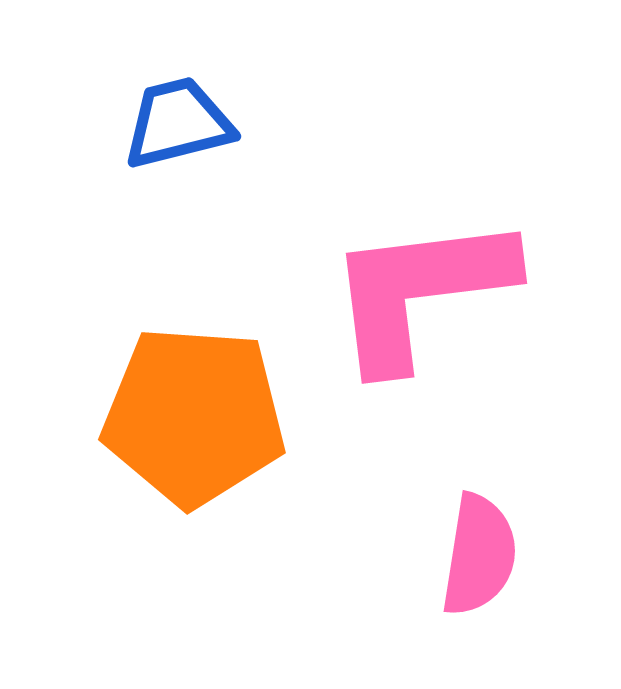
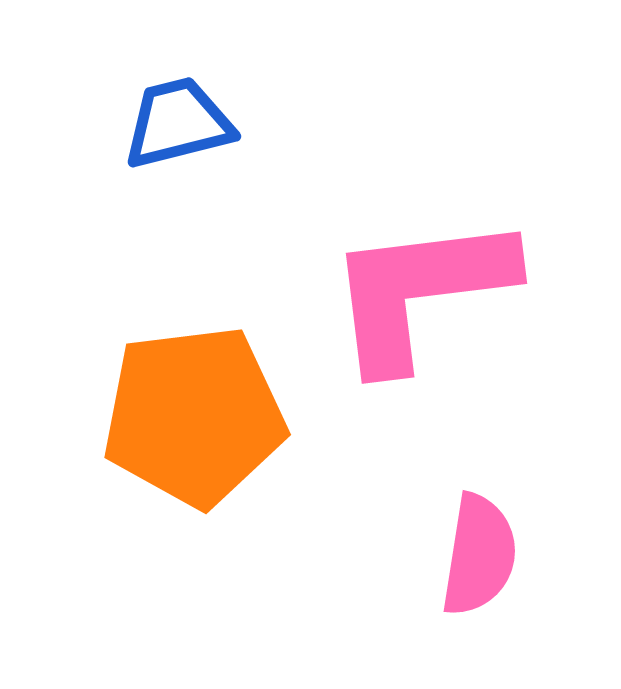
orange pentagon: rotated 11 degrees counterclockwise
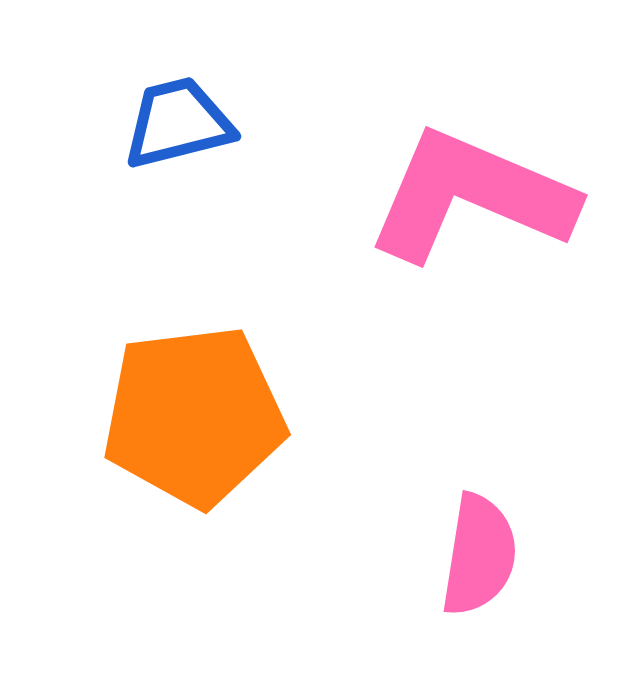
pink L-shape: moved 51 px right, 95 px up; rotated 30 degrees clockwise
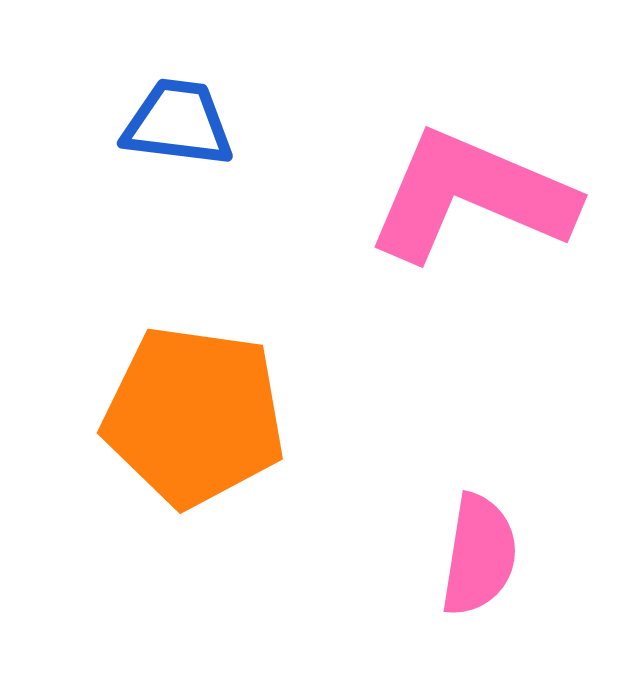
blue trapezoid: rotated 21 degrees clockwise
orange pentagon: rotated 15 degrees clockwise
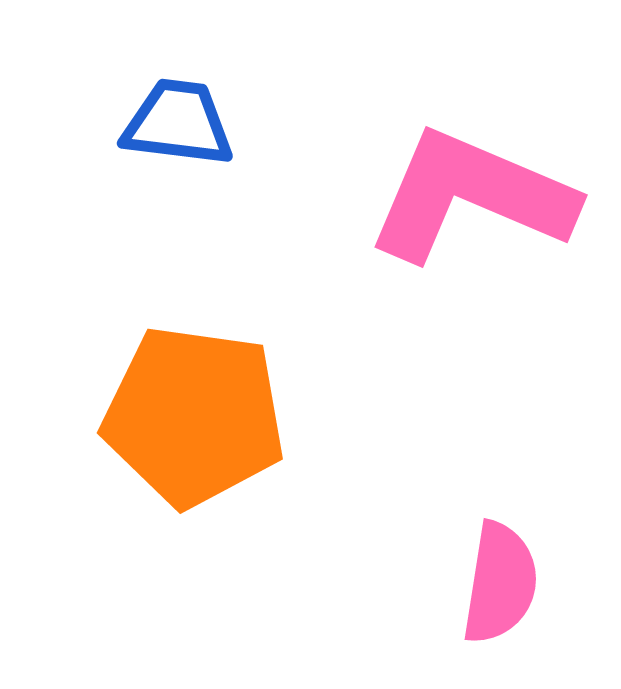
pink semicircle: moved 21 px right, 28 px down
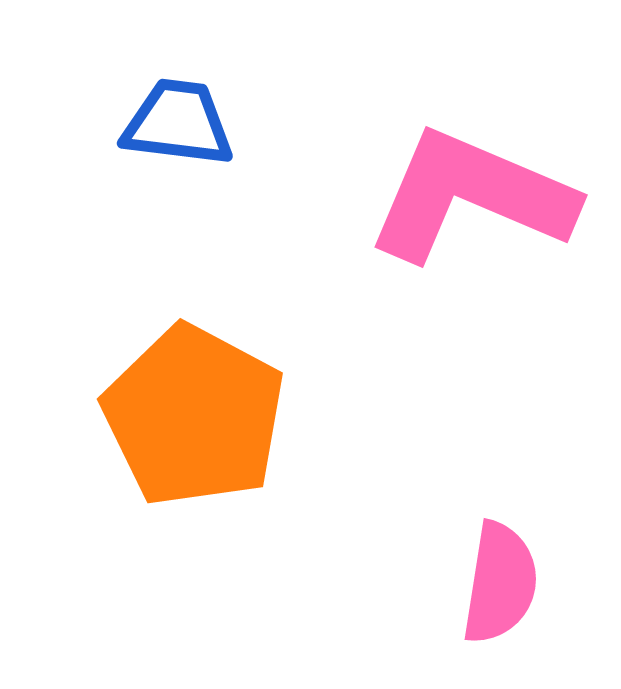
orange pentagon: rotated 20 degrees clockwise
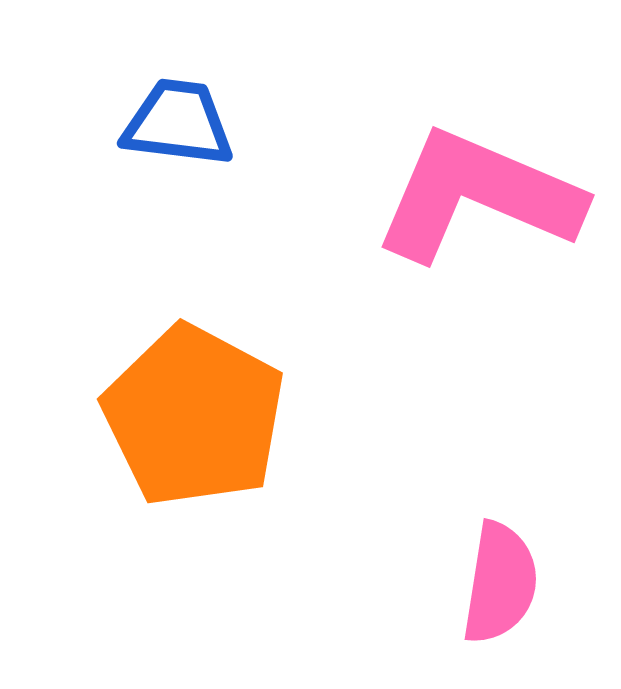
pink L-shape: moved 7 px right
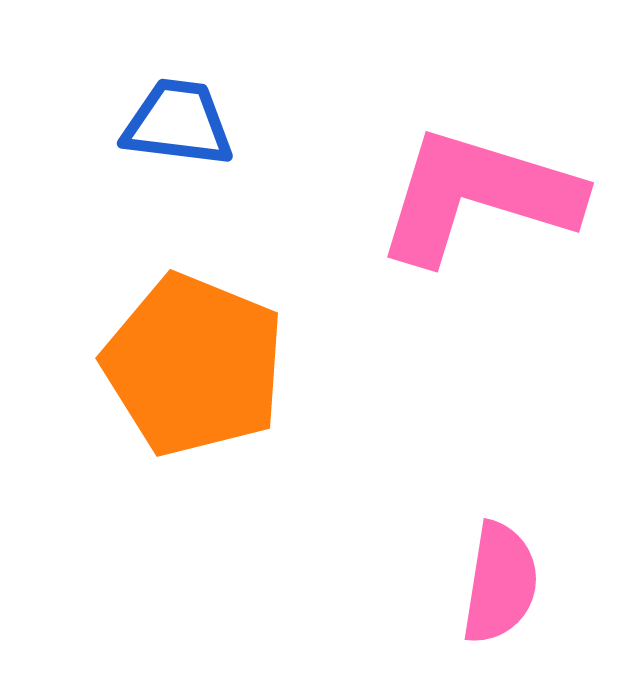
pink L-shape: rotated 6 degrees counterclockwise
orange pentagon: moved 51 px up; rotated 6 degrees counterclockwise
